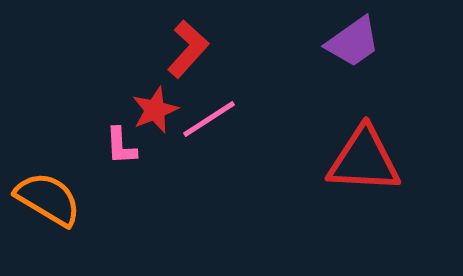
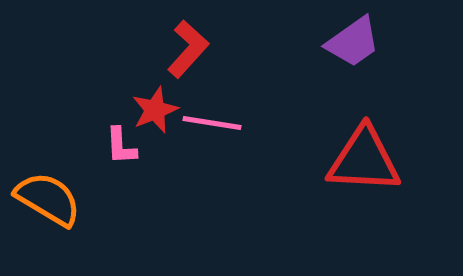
pink line: moved 3 px right, 4 px down; rotated 42 degrees clockwise
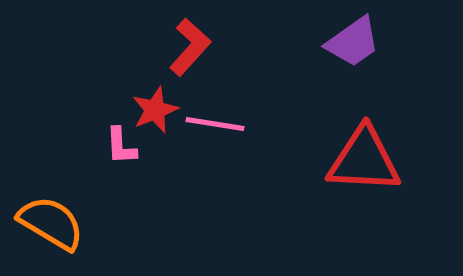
red L-shape: moved 2 px right, 2 px up
pink line: moved 3 px right, 1 px down
orange semicircle: moved 3 px right, 24 px down
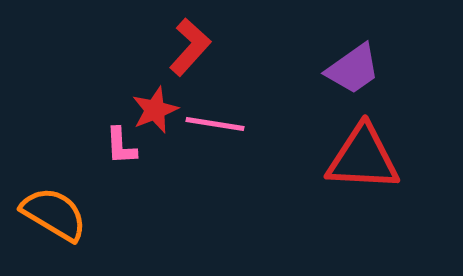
purple trapezoid: moved 27 px down
red triangle: moved 1 px left, 2 px up
orange semicircle: moved 3 px right, 9 px up
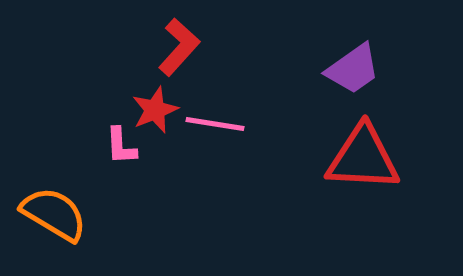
red L-shape: moved 11 px left
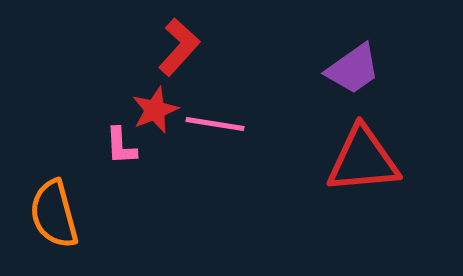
red triangle: moved 2 px down; rotated 8 degrees counterclockwise
orange semicircle: rotated 136 degrees counterclockwise
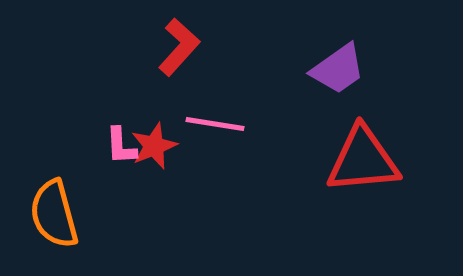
purple trapezoid: moved 15 px left
red star: moved 1 px left, 36 px down
